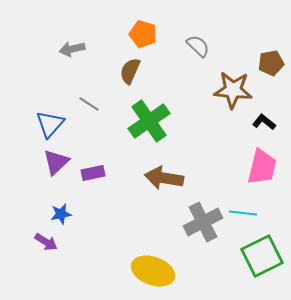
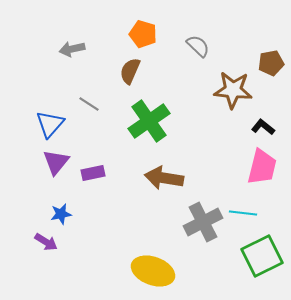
black L-shape: moved 1 px left, 5 px down
purple triangle: rotated 8 degrees counterclockwise
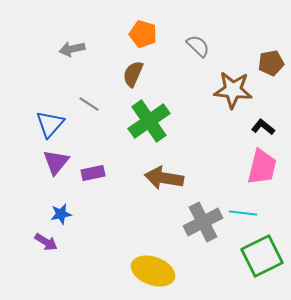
brown semicircle: moved 3 px right, 3 px down
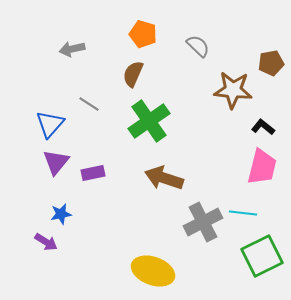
brown arrow: rotated 9 degrees clockwise
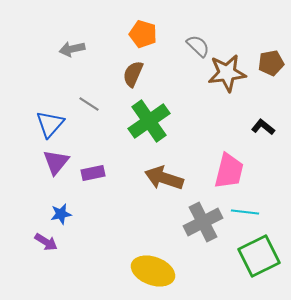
brown star: moved 6 px left, 17 px up; rotated 12 degrees counterclockwise
pink trapezoid: moved 33 px left, 4 px down
cyan line: moved 2 px right, 1 px up
green square: moved 3 px left
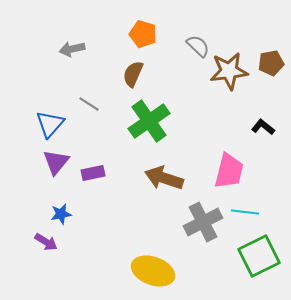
brown star: moved 2 px right, 2 px up
